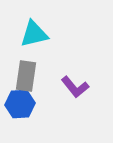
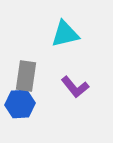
cyan triangle: moved 31 px right
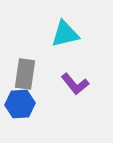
gray rectangle: moved 1 px left, 2 px up
purple L-shape: moved 3 px up
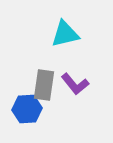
gray rectangle: moved 19 px right, 11 px down
blue hexagon: moved 7 px right, 5 px down
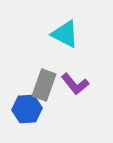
cyan triangle: rotated 40 degrees clockwise
gray rectangle: rotated 12 degrees clockwise
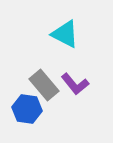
gray rectangle: rotated 60 degrees counterclockwise
blue hexagon: rotated 12 degrees clockwise
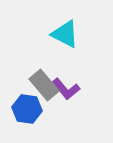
purple L-shape: moved 9 px left, 5 px down
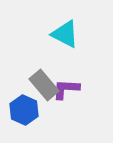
purple L-shape: rotated 132 degrees clockwise
blue hexagon: moved 3 px left, 1 px down; rotated 16 degrees clockwise
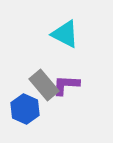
purple L-shape: moved 4 px up
blue hexagon: moved 1 px right, 1 px up
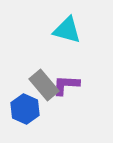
cyan triangle: moved 2 px right, 4 px up; rotated 12 degrees counterclockwise
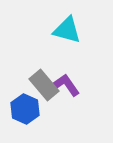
purple L-shape: rotated 52 degrees clockwise
